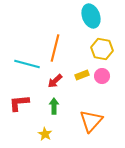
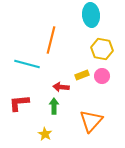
cyan ellipse: moved 1 px up; rotated 15 degrees clockwise
orange line: moved 4 px left, 8 px up
red arrow: moved 6 px right, 6 px down; rotated 49 degrees clockwise
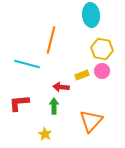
pink circle: moved 5 px up
